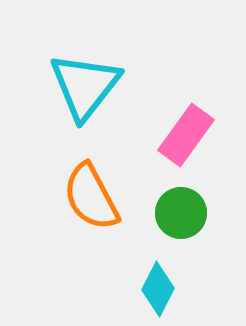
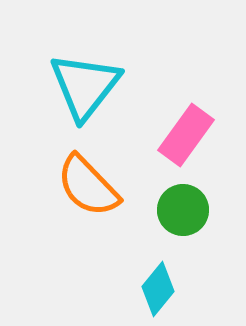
orange semicircle: moved 3 px left, 11 px up; rotated 16 degrees counterclockwise
green circle: moved 2 px right, 3 px up
cyan diamond: rotated 12 degrees clockwise
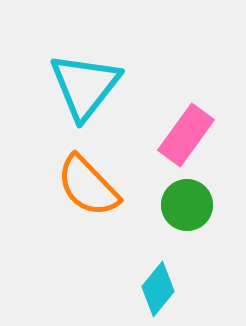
green circle: moved 4 px right, 5 px up
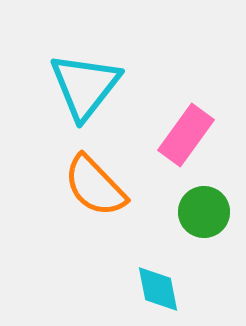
orange semicircle: moved 7 px right
green circle: moved 17 px right, 7 px down
cyan diamond: rotated 50 degrees counterclockwise
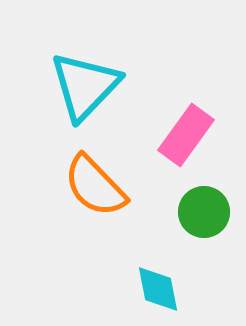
cyan triangle: rotated 6 degrees clockwise
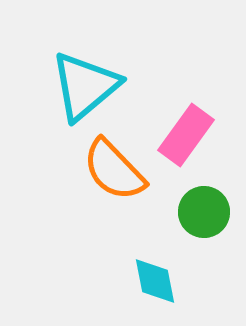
cyan triangle: rotated 6 degrees clockwise
orange semicircle: moved 19 px right, 16 px up
cyan diamond: moved 3 px left, 8 px up
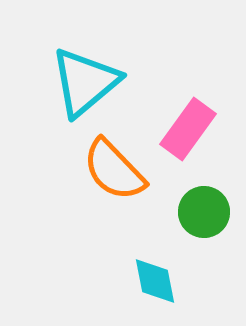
cyan triangle: moved 4 px up
pink rectangle: moved 2 px right, 6 px up
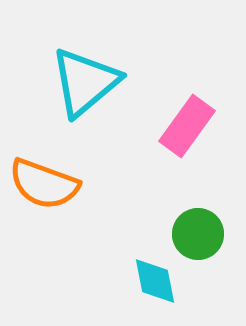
pink rectangle: moved 1 px left, 3 px up
orange semicircle: moved 70 px left, 14 px down; rotated 26 degrees counterclockwise
green circle: moved 6 px left, 22 px down
